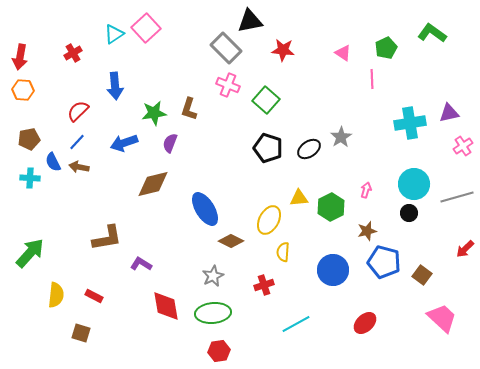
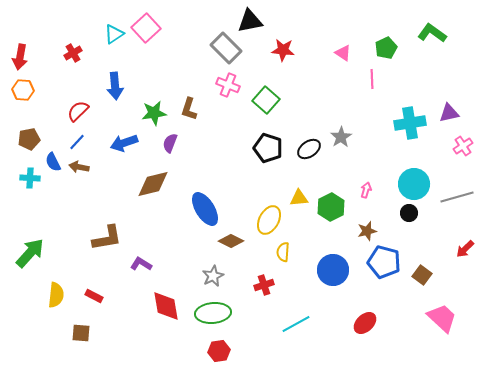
brown square at (81, 333): rotated 12 degrees counterclockwise
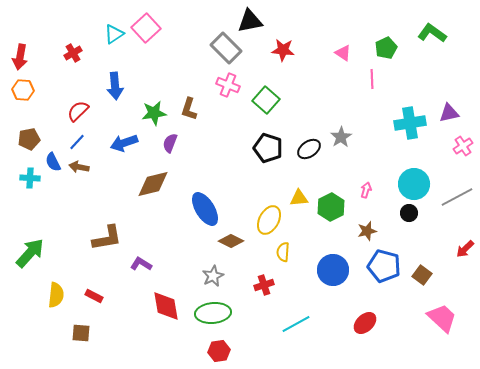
gray line at (457, 197): rotated 12 degrees counterclockwise
blue pentagon at (384, 262): moved 4 px down
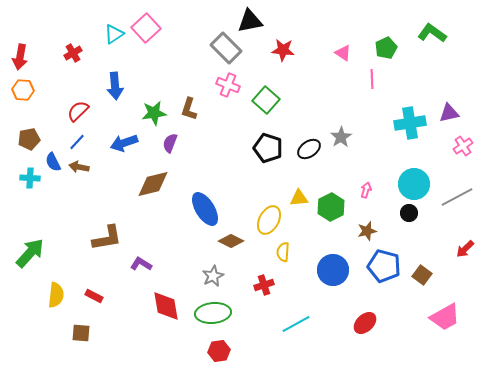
pink trapezoid at (442, 318): moved 3 px right, 1 px up; rotated 108 degrees clockwise
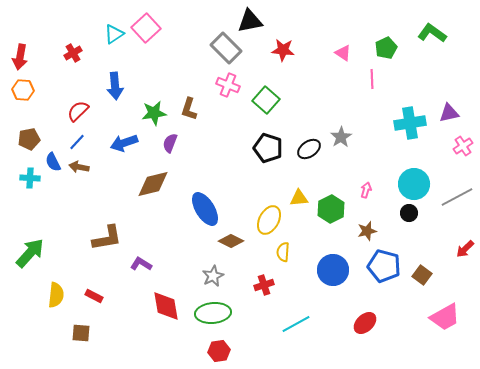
green hexagon at (331, 207): moved 2 px down
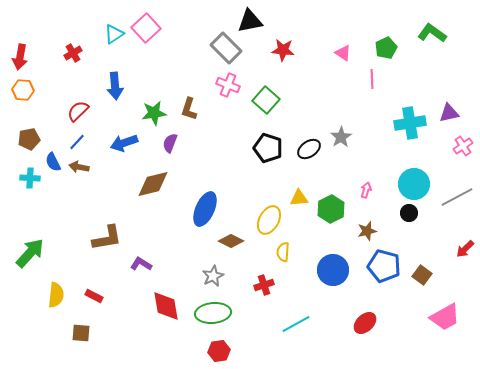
blue ellipse at (205, 209): rotated 56 degrees clockwise
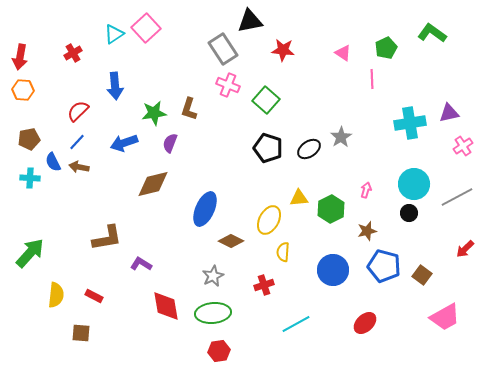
gray rectangle at (226, 48): moved 3 px left, 1 px down; rotated 12 degrees clockwise
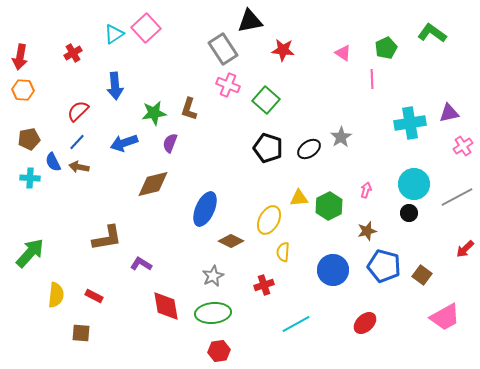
green hexagon at (331, 209): moved 2 px left, 3 px up
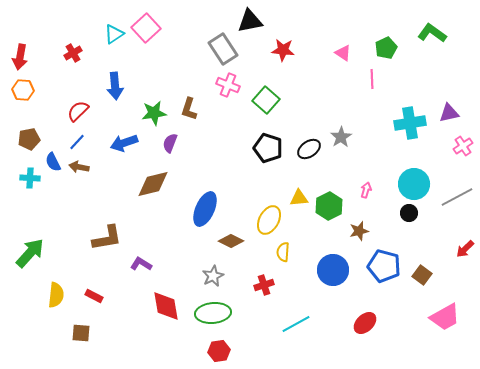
brown star at (367, 231): moved 8 px left
